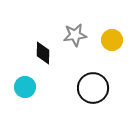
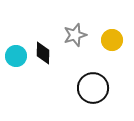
gray star: rotated 10 degrees counterclockwise
cyan circle: moved 9 px left, 31 px up
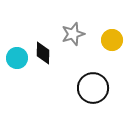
gray star: moved 2 px left, 1 px up
cyan circle: moved 1 px right, 2 px down
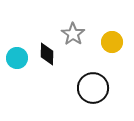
gray star: rotated 20 degrees counterclockwise
yellow circle: moved 2 px down
black diamond: moved 4 px right, 1 px down
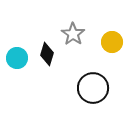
black diamond: rotated 15 degrees clockwise
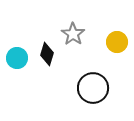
yellow circle: moved 5 px right
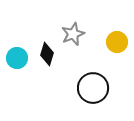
gray star: rotated 15 degrees clockwise
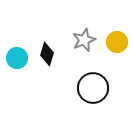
gray star: moved 11 px right, 6 px down
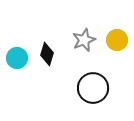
yellow circle: moved 2 px up
